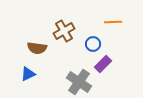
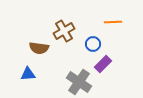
brown semicircle: moved 2 px right
blue triangle: rotated 21 degrees clockwise
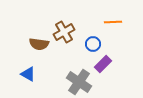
brown cross: moved 1 px down
brown semicircle: moved 4 px up
blue triangle: rotated 35 degrees clockwise
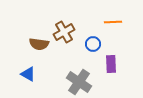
purple rectangle: moved 8 px right; rotated 48 degrees counterclockwise
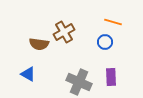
orange line: rotated 18 degrees clockwise
blue circle: moved 12 px right, 2 px up
purple rectangle: moved 13 px down
gray cross: rotated 10 degrees counterclockwise
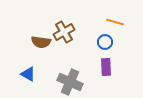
orange line: moved 2 px right
brown semicircle: moved 2 px right, 2 px up
purple rectangle: moved 5 px left, 10 px up
gray cross: moved 9 px left
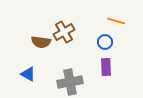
orange line: moved 1 px right, 1 px up
gray cross: rotated 35 degrees counterclockwise
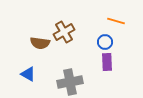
brown semicircle: moved 1 px left, 1 px down
purple rectangle: moved 1 px right, 5 px up
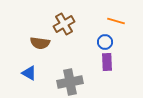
brown cross: moved 8 px up
blue triangle: moved 1 px right, 1 px up
